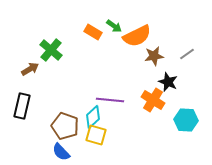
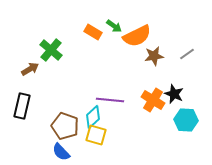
black star: moved 6 px right, 12 px down
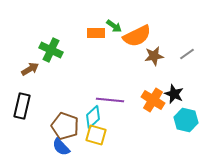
orange rectangle: moved 3 px right, 1 px down; rotated 30 degrees counterclockwise
green cross: rotated 15 degrees counterclockwise
cyan hexagon: rotated 10 degrees clockwise
blue semicircle: moved 5 px up
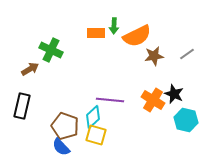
green arrow: rotated 56 degrees clockwise
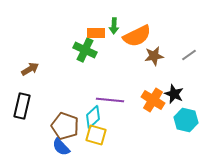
green cross: moved 34 px right
gray line: moved 2 px right, 1 px down
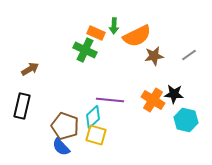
orange rectangle: rotated 24 degrees clockwise
black star: rotated 18 degrees counterclockwise
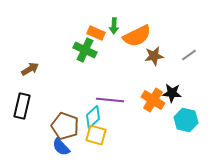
black star: moved 2 px left, 1 px up
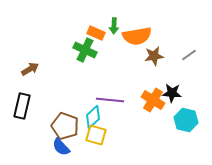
orange semicircle: rotated 16 degrees clockwise
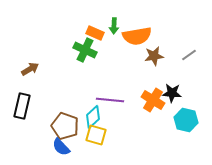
orange rectangle: moved 1 px left
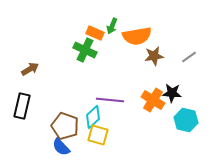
green arrow: moved 2 px left; rotated 21 degrees clockwise
gray line: moved 2 px down
yellow square: moved 2 px right
